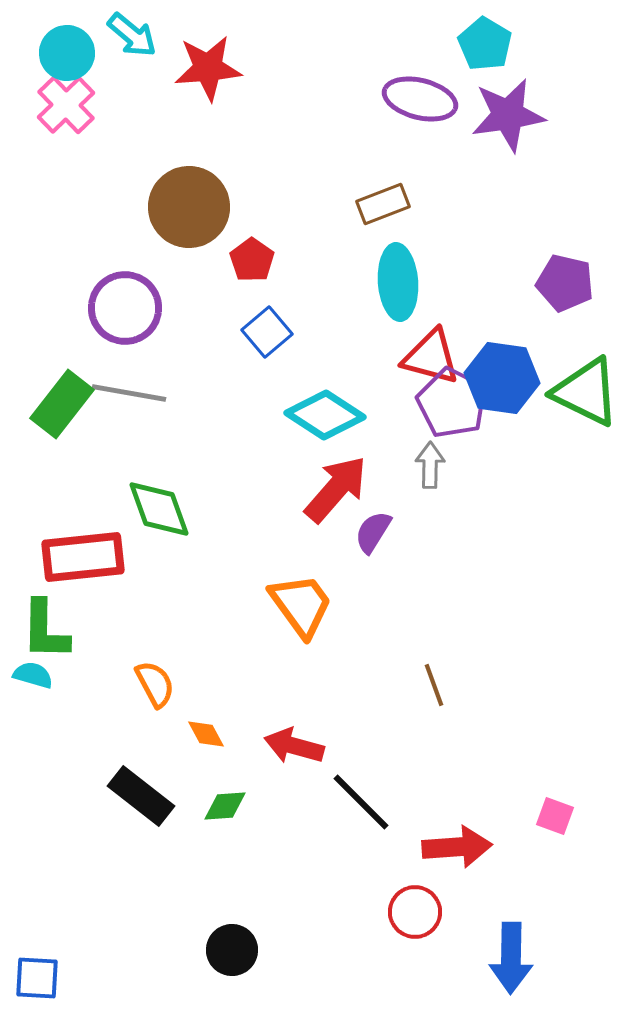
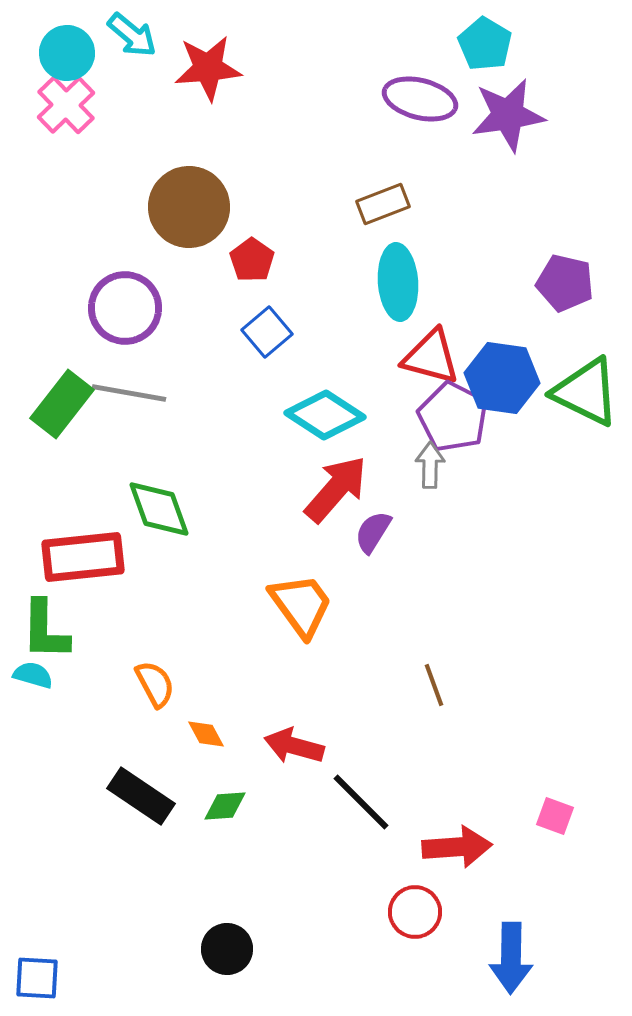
purple pentagon at (452, 403): moved 1 px right, 14 px down
black rectangle at (141, 796): rotated 4 degrees counterclockwise
black circle at (232, 950): moved 5 px left, 1 px up
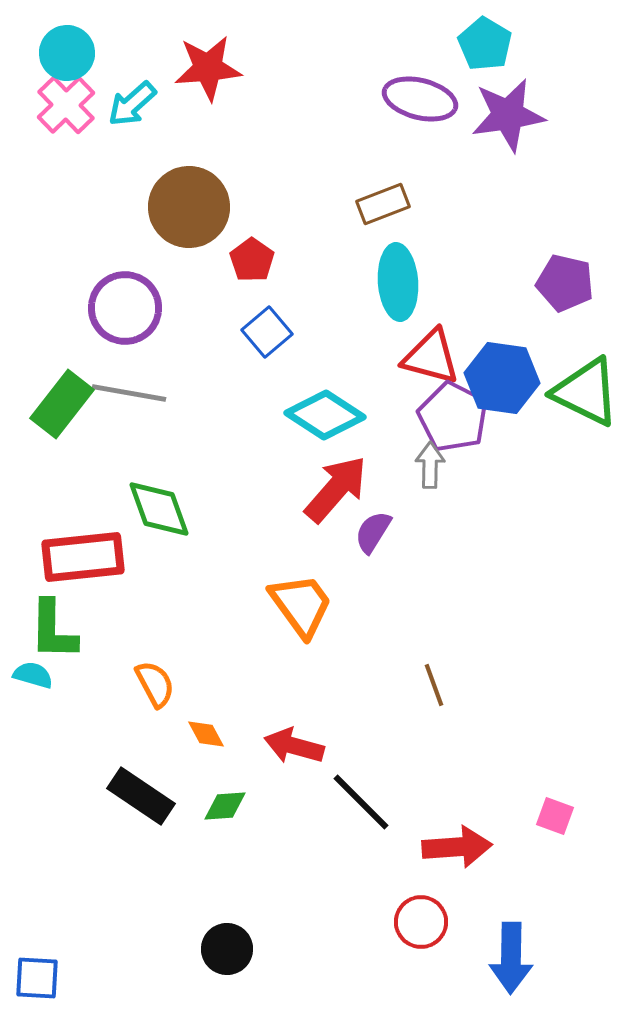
cyan arrow at (132, 35): moved 69 px down; rotated 98 degrees clockwise
green L-shape at (45, 630): moved 8 px right
red circle at (415, 912): moved 6 px right, 10 px down
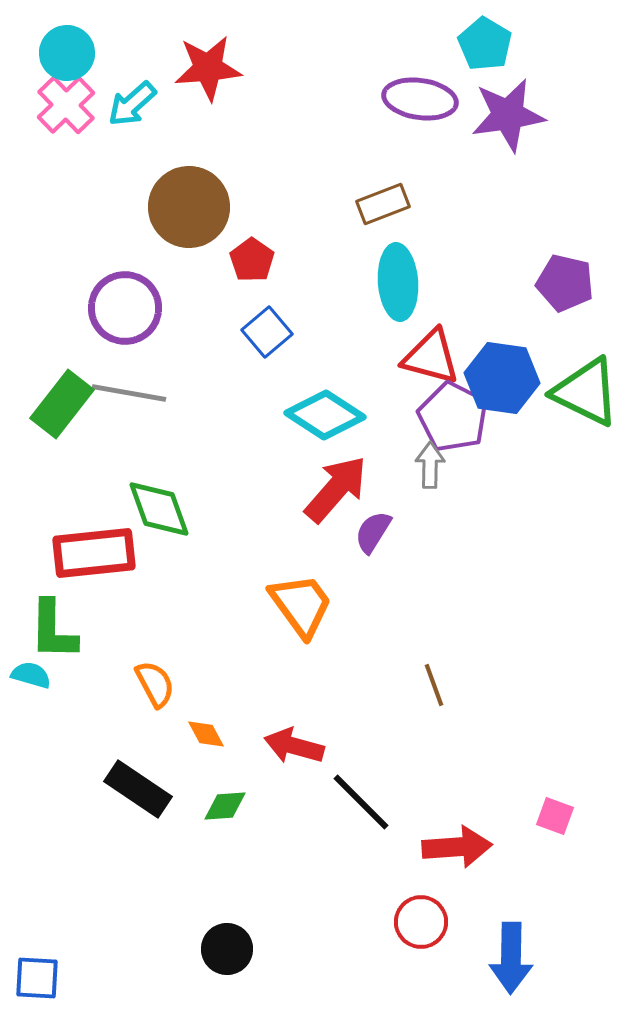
purple ellipse at (420, 99): rotated 6 degrees counterclockwise
red rectangle at (83, 557): moved 11 px right, 4 px up
cyan semicircle at (33, 675): moved 2 px left
black rectangle at (141, 796): moved 3 px left, 7 px up
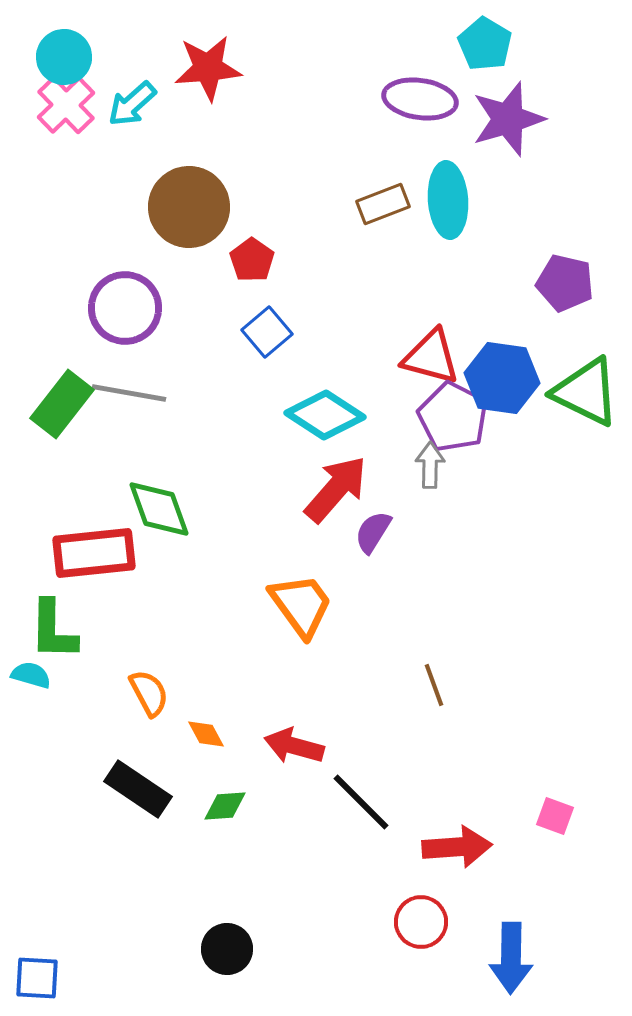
cyan circle at (67, 53): moved 3 px left, 4 px down
purple star at (508, 115): moved 4 px down; rotated 8 degrees counterclockwise
cyan ellipse at (398, 282): moved 50 px right, 82 px up
orange semicircle at (155, 684): moved 6 px left, 9 px down
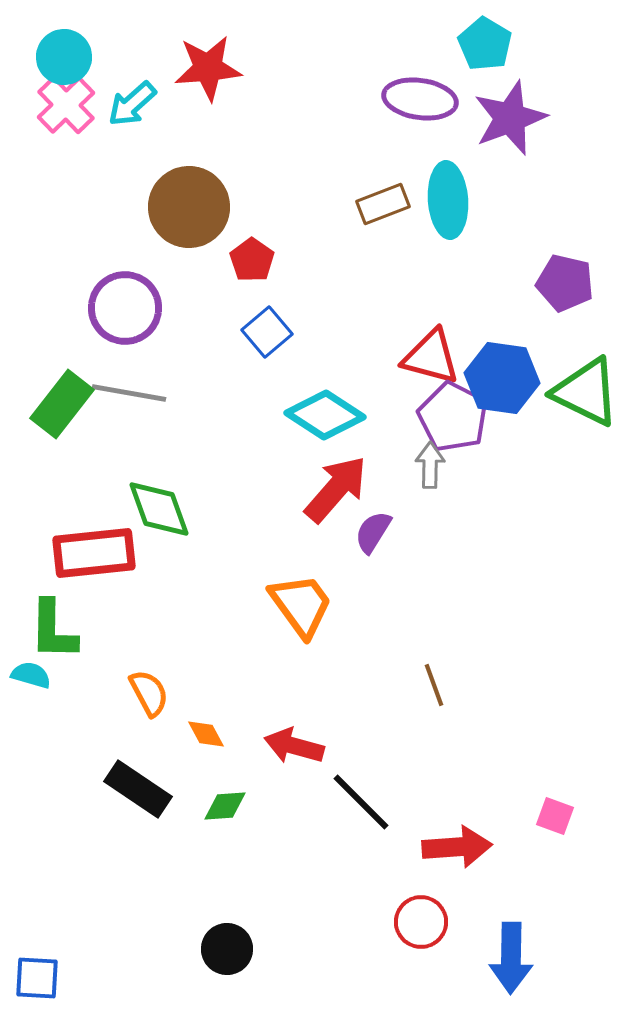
purple star at (508, 119): moved 2 px right, 1 px up; rotated 4 degrees counterclockwise
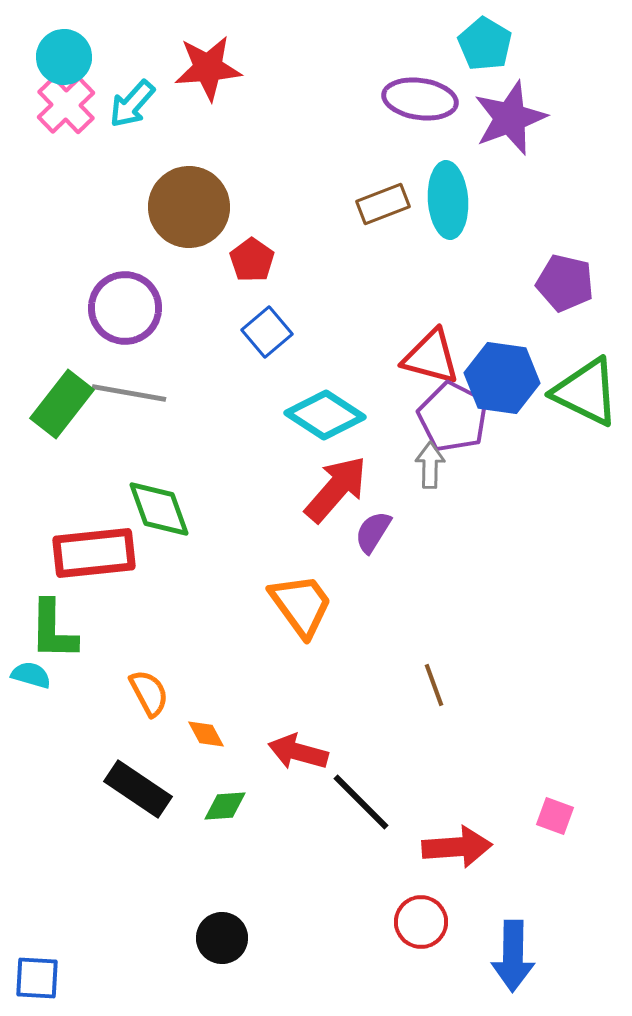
cyan arrow at (132, 104): rotated 6 degrees counterclockwise
red arrow at (294, 746): moved 4 px right, 6 px down
black circle at (227, 949): moved 5 px left, 11 px up
blue arrow at (511, 958): moved 2 px right, 2 px up
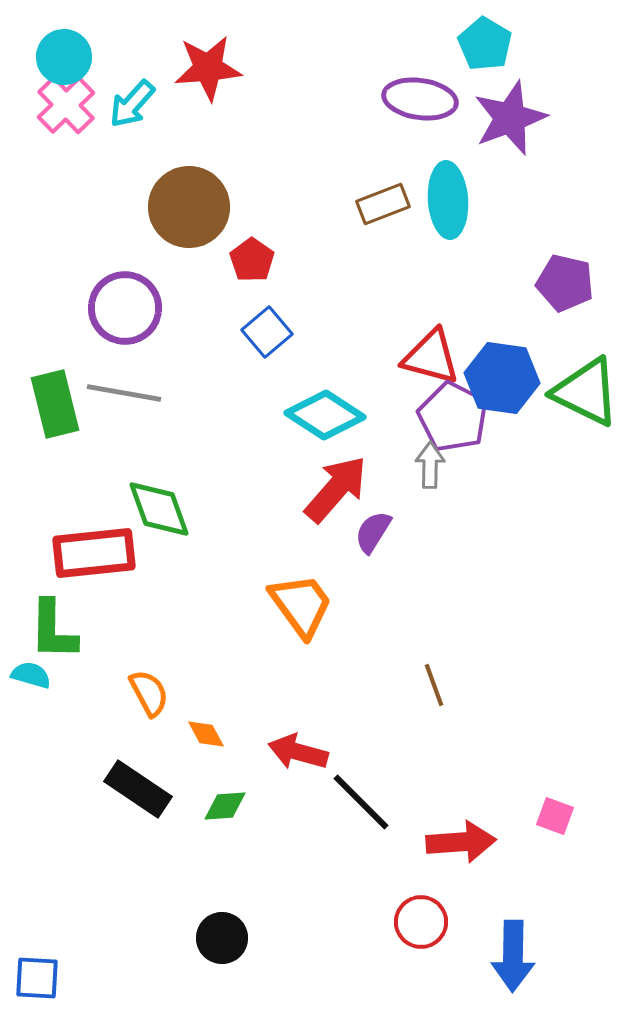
gray line at (129, 393): moved 5 px left
green rectangle at (62, 404): moved 7 px left; rotated 52 degrees counterclockwise
red arrow at (457, 847): moved 4 px right, 5 px up
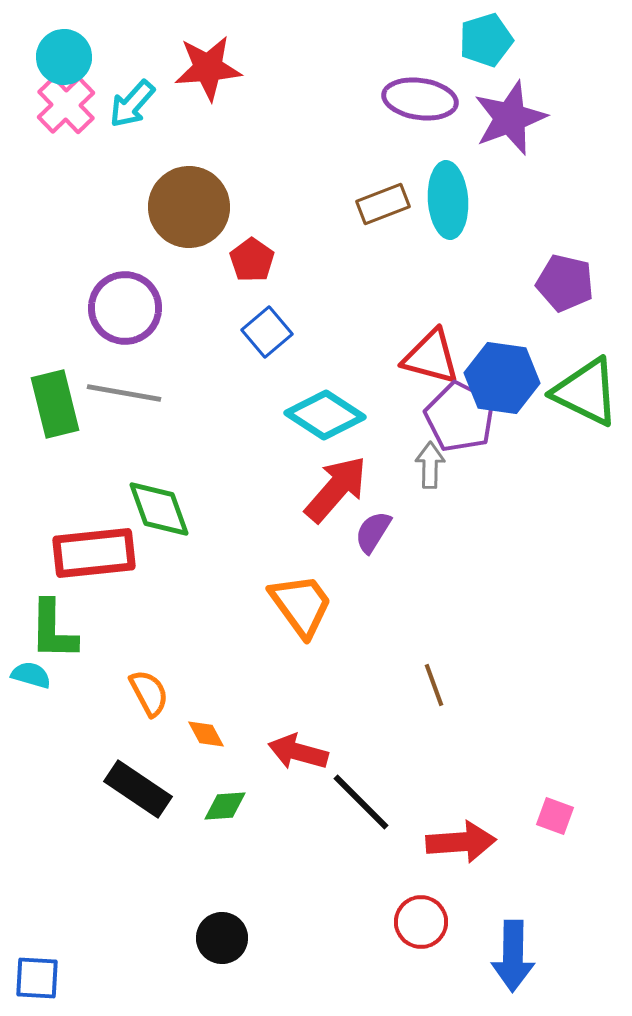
cyan pentagon at (485, 44): moved 1 px right, 4 px up; rotated 24 degrees clockwise
purple pentagon at (453, 417): moved 7 px right
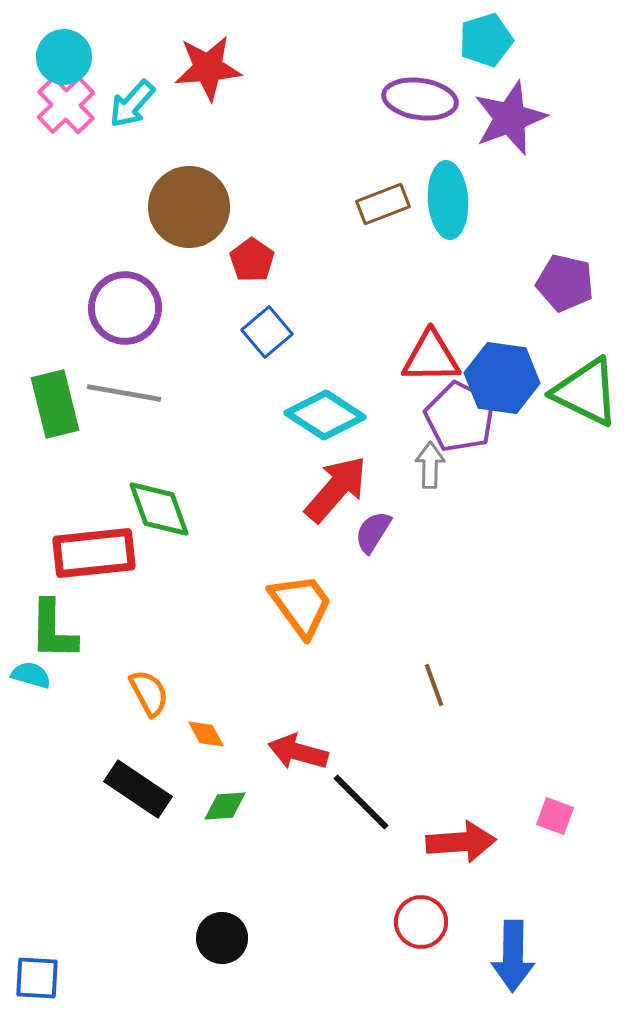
red triangle at (431, 357): rotated 16 degrees counterclockwise
